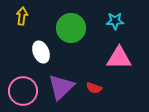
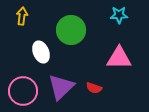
cyan star: moved 4 px right, 6 px up
green circle: moved 2 px down
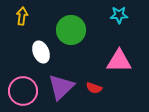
pink triangle: moved 3 px down
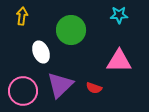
purple triangle: moved 1 px left, 2 px up
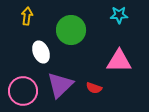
yellow arrow: moved 5 px right
